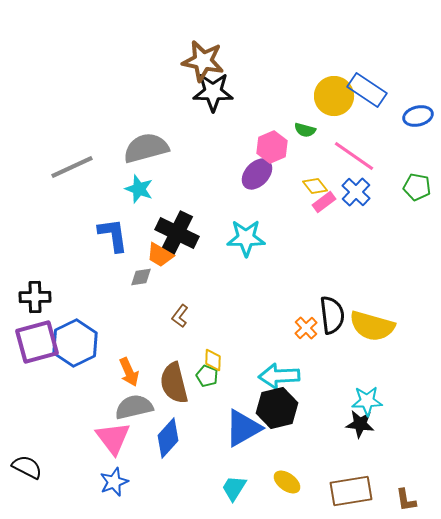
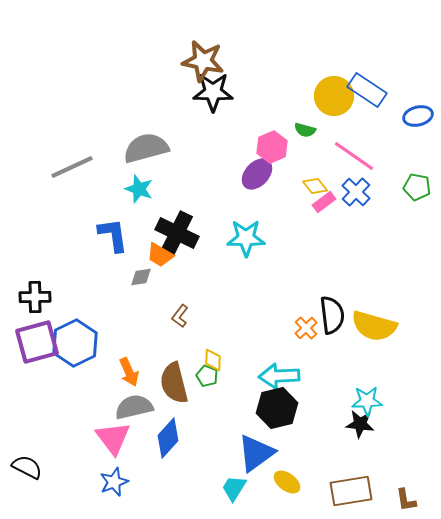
yellow semicircle at (372, 326): moved 2 px right
blue triangle at (243, 428): moved 13 px right, 25 px down; rotated 6 degrees counterclockwise
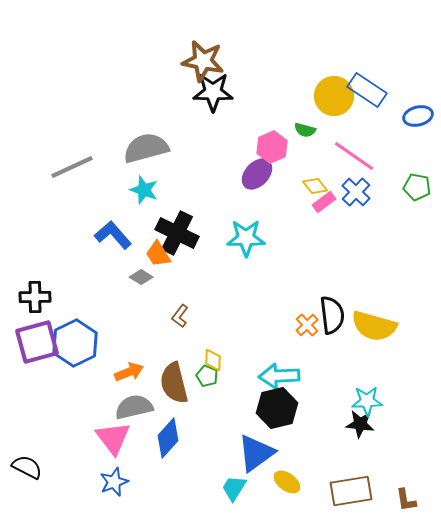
cyan star at (139, 189): moved 5 px right, 1 px down
blue L-shape at (113, 235): rotated 33 degrees counterclockwise
orange trapezoid at (160, 255): moved 2 px left, 1 px up; rotated 28 degrees clockwise
gray diamond at (141, 277): rotated 40 degrees clockwise
orange cross at (306, 328): moved 1 px right, 3 px up
orange arrow at (129, 372): rotated 88 degrees counterclockwise
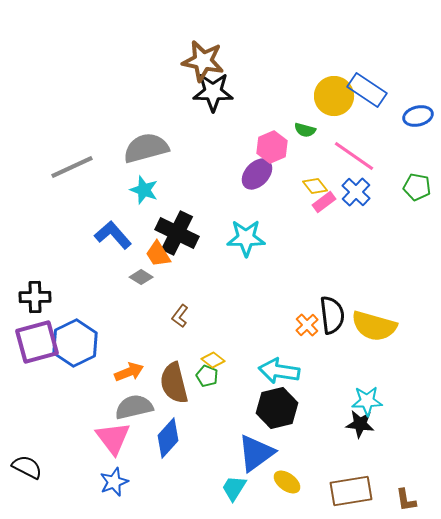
yellow diamond at (213, 360): rotated 55 degrees counterclockwise
cyan arrow at (279, 376): moved 5 px up; rotated 12 degrees clockwise
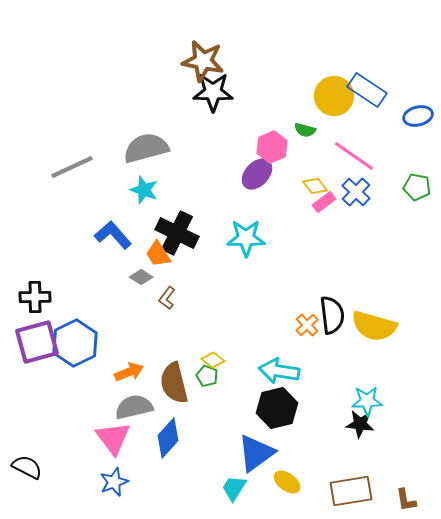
brown L-shape at (180, 316): moved 13 px left, 18 px up
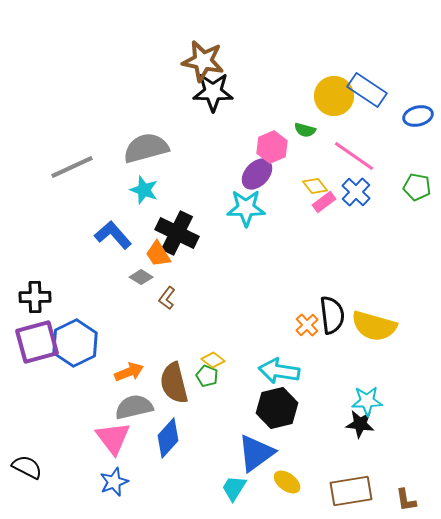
cyan star at (246, 238): moved 30 px up
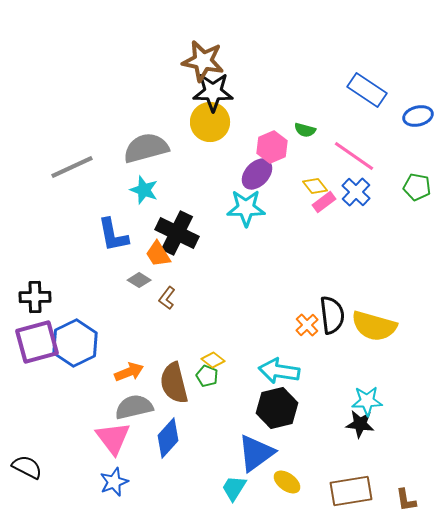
yellow circle at (334, 96): moved 124 px left, 26 px down
blue L-shape at (113, 235): rotated 150 degrees counterclockwise
gray diamond at (141, 277): moved 2 px left, 3 px down
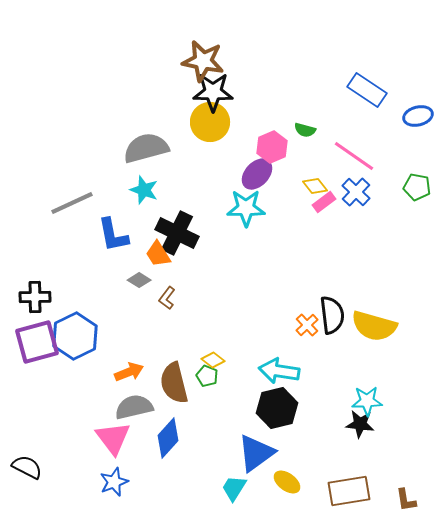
gray line at (72, 167): moved 36 px down
blue hexagon at (75, 343): moved 7 px up
brown rectangle at (351, 491): moved 2 px left
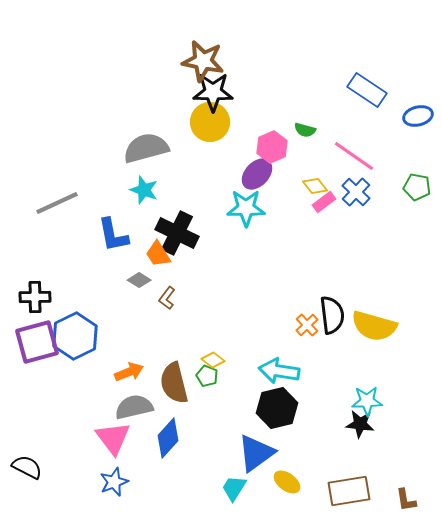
gray line at (72, 203): moved 15 px left
